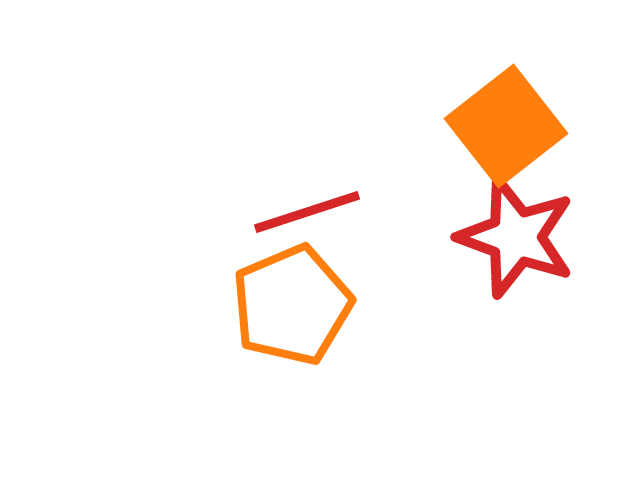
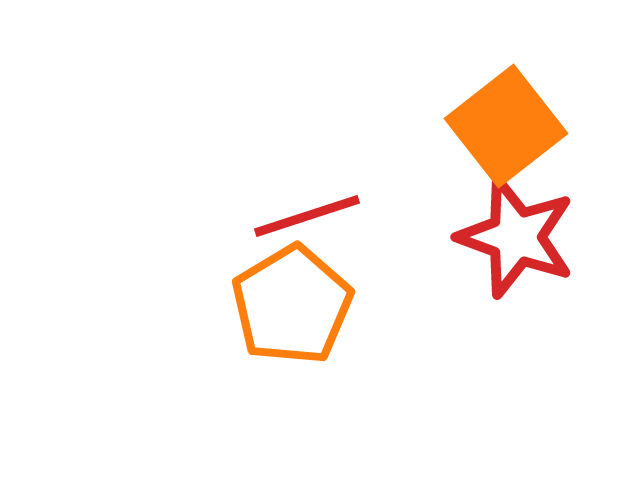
red line: moved 4 px down
orange pentagon: rotated 8 degrees counterclockwise
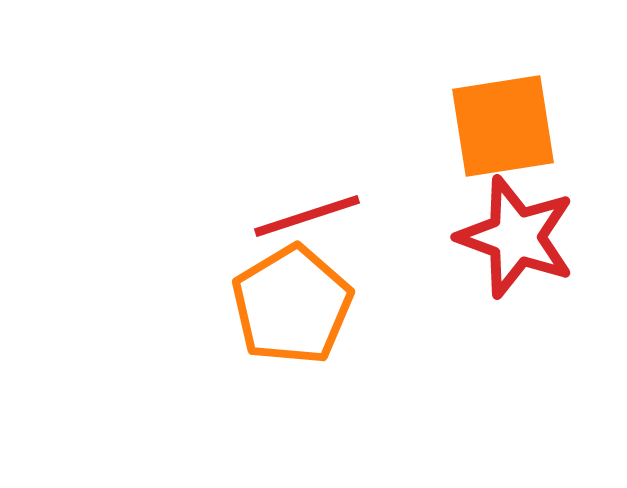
orange square: moved 3 px left; rotated 29 degrees clockwise
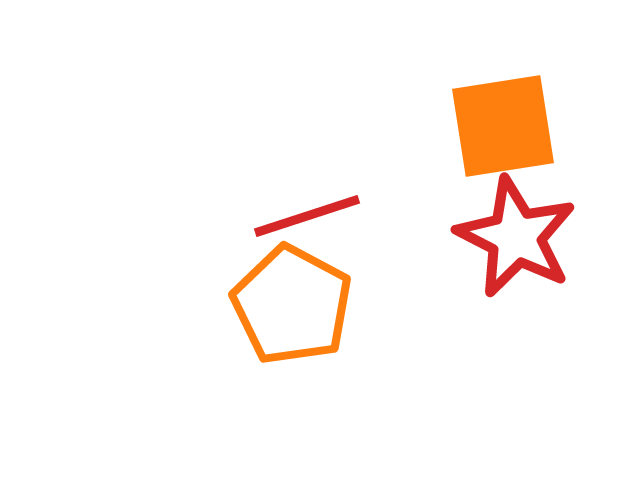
red star: rotated 7 degrees clockwise
orange pentagon: rotated 13 degrees counterclockwise
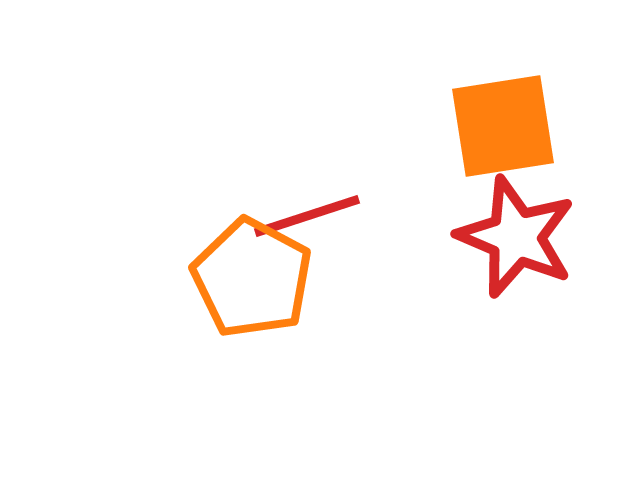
red star: rotated 4 degrees counterclockwise
orange pentagon: moved 40 px left, 27 px up
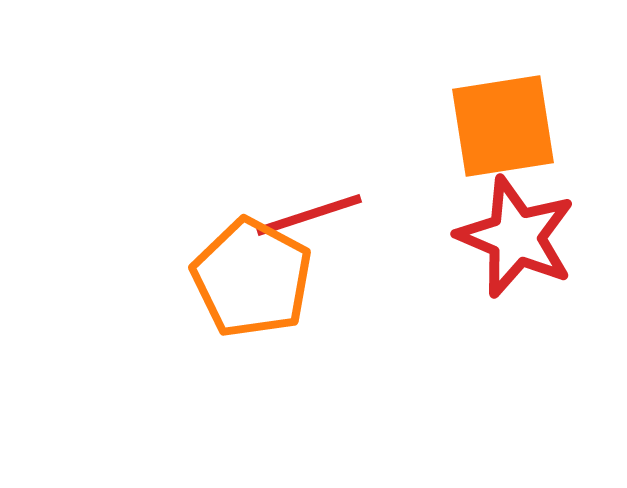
red line: moved 2 px right, 1 px up
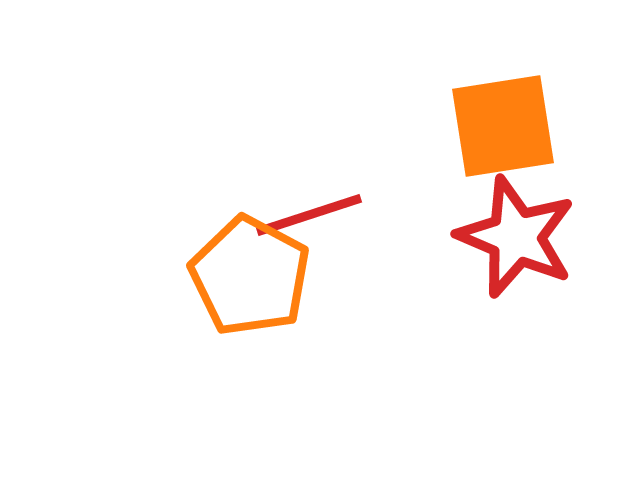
orange pentagon: moved 2 px left, 2 px up
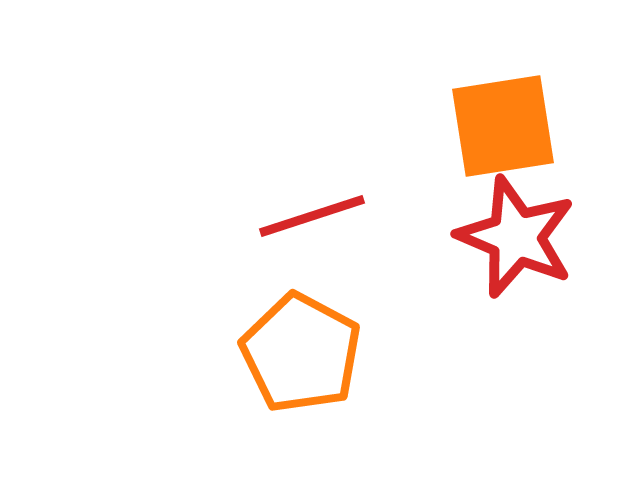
red line: moved 3 px right, 1 px down
orange pentagon: moved 51 px right, 77 px down
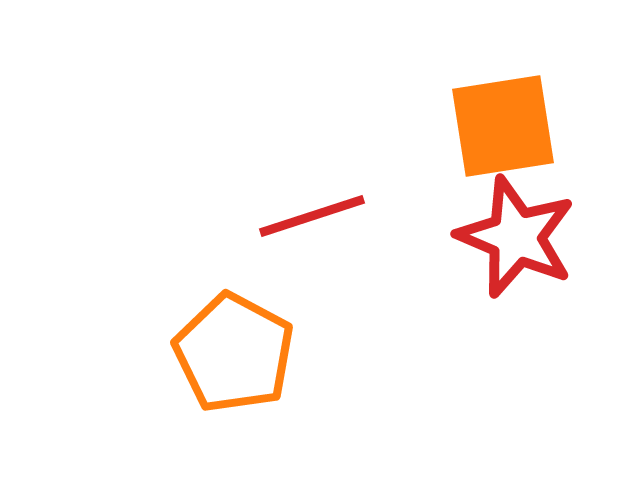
orange pentagon: moved 67 px left
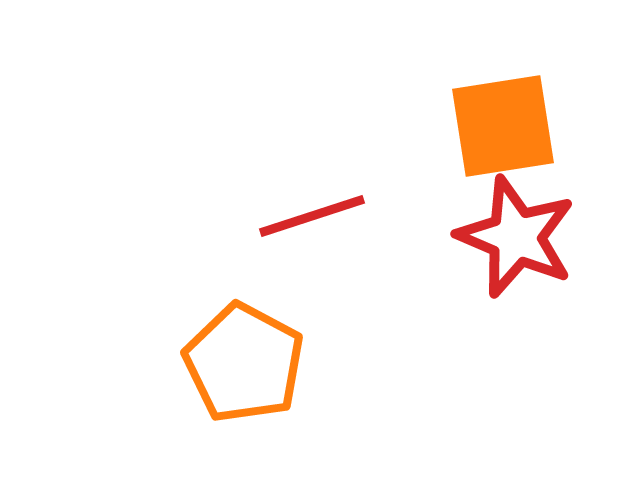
orange pentagon: moved 10 px right, 10 px down
